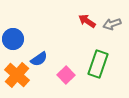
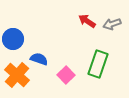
blue semicircle: rotated 126 degrees counterclockwise
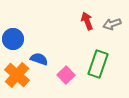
red arrow: rotated 36 degrees clockwise
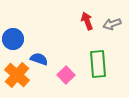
green rectangle: rotated 24 degrees counterclockwise
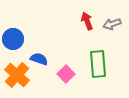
pink square: moved 1 px up
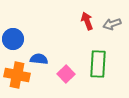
blue semicircle: rotated 12 degrees counterclockwise
green rectangle: rotated 8 degrees clockwise
orange cross: rotated 30 degrees counterclockwise
